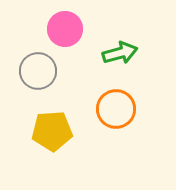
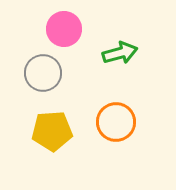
pink circle: moved 1 px left
gray circle: moved 5 px right, 2 px down
orange circle: moved 13 px down
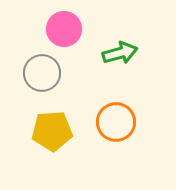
gray circle: moved 1 px left
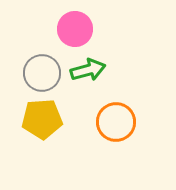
pink circle: moved 11 px right
green arrow: moved 32 px left, 17 px down
yellow pentagon: moved 10 px left, 12 px up
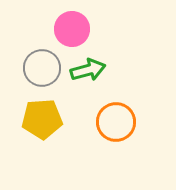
pink circle: moved 3 px left
gray circle: moved 5 px up
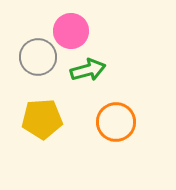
pink circle: moved 1 px left, 2 px down
gray circle: moved 4 px left, 11 px up
